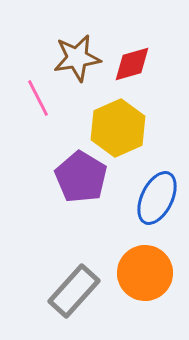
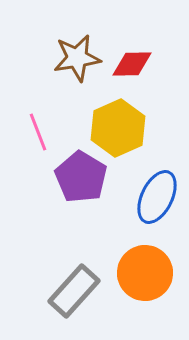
red diamond: rotated 15 degrees clockwise
pink line: moved 34 px down; rotated 6 degrees clockwise
blue ellipse: moved 1 px up
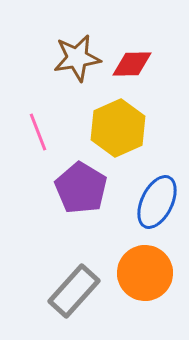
purple pentagon: moved 11 px down
blue ellipse: moved 5 px down
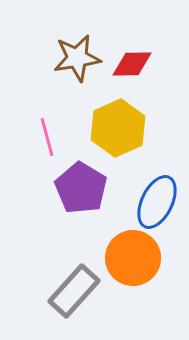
pink line: moved 9 px right, 5 px down; rotated 6 degrees clockwise
orange circle: moved 12 px left, 15 px up
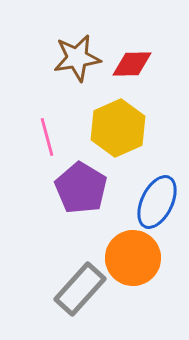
gray rectangle: moved 6 px right, 2 px up
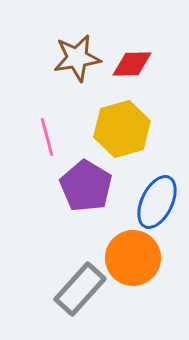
yellow hexagon: moved 4 px right, 1 px down; rotated 8 degrees clockwise
purple pentagon: moved 5 px right, 2 px up
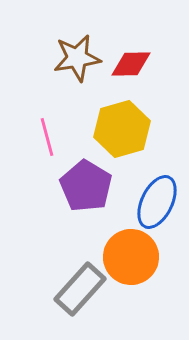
red diamond: moved 1 px left
orange circle: moved 2 px left, 1 px up
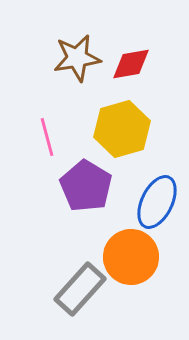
red diamond: rotated 9 degrees counterclockwise
